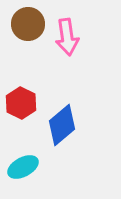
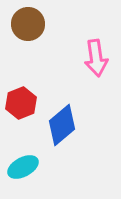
pink arrow: moved 29 px right, 21 px down
red hexagon: rotated 12 degrees clockwise
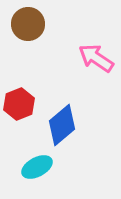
pink arrow: rotated 132 degrees clockwise
red hexagon: moved 2 px left, 1 px down
cyan ellipse: moved 14 px right
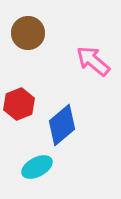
brown circle: moved 9 px down
pink arrow: moved 3 px left, 3 px down; rotated 6 degrees clockwise
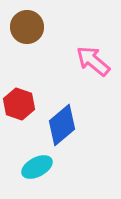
brown circle: moved 1 px left, 6 px up
red hexagon: rotated 20 degrees counterclockwise
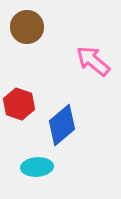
cyan ellipse: rotated 24 degrees clockwise
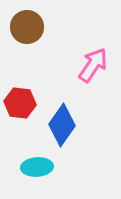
pink arrow: moved 4 px down; rotated 84 degrees clockwise
red hexagon: moved 1 px right, 1 px up; rotated 12 degrees counterclockwise
blue diamond: rotated 15 degrees counterclockwise
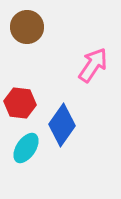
cyan ellipse: moved 11 px left, 19 px up; rotated 52 degrees counterclockwise
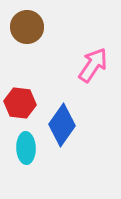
cyan ellipse: rotated 36 degrees counterclockwise
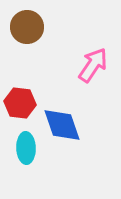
blue diamond: rotated 54 degrees counterclockwise
